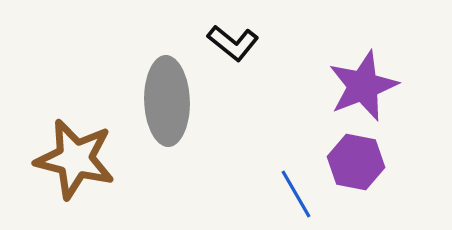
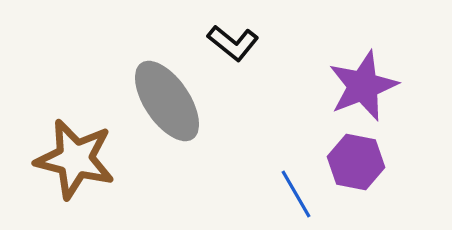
gray ellipse: rotated 32 degrees counterclockwise
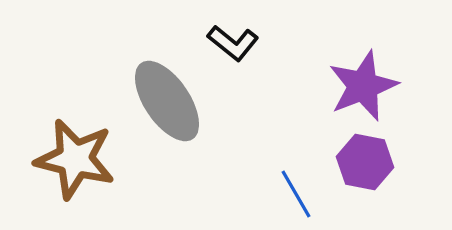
purple hexagon: moved 9 px right
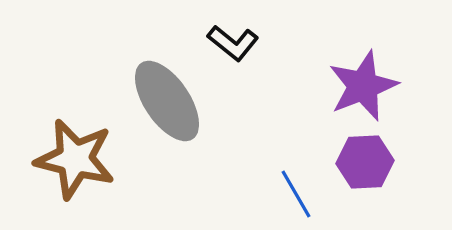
purple hexagon: rotated 14 degrees counterclockwise
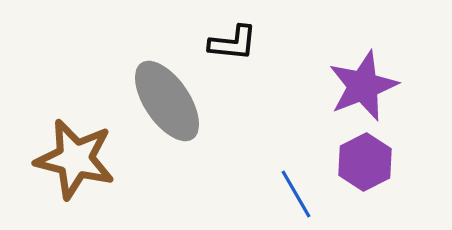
black L-shape: rotated 33 degrees counterclockwise
purple hexagon: rotated 24 degrees counterclockwise
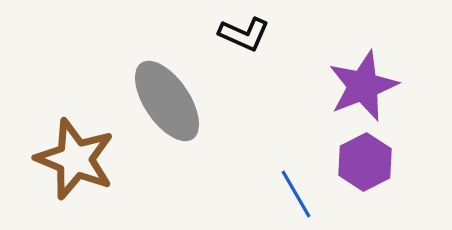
black L-shape: moved 11 px right, 9 px up; rotated 18 degrees clockwise
brown star: rotated 8 degrees clockwise
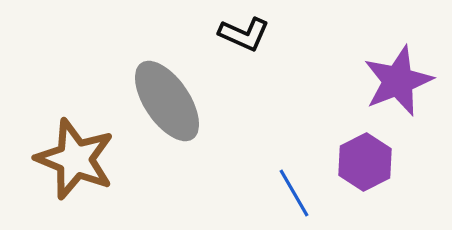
purple star: moved 35 px right, 5 px up
blue line: moved 2 px left, 1 px up
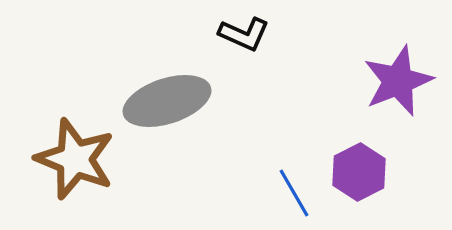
gray ellipse: rotated 74 degrees counterclockwise
purple hexagon: moved 6 px left, 10 px down
